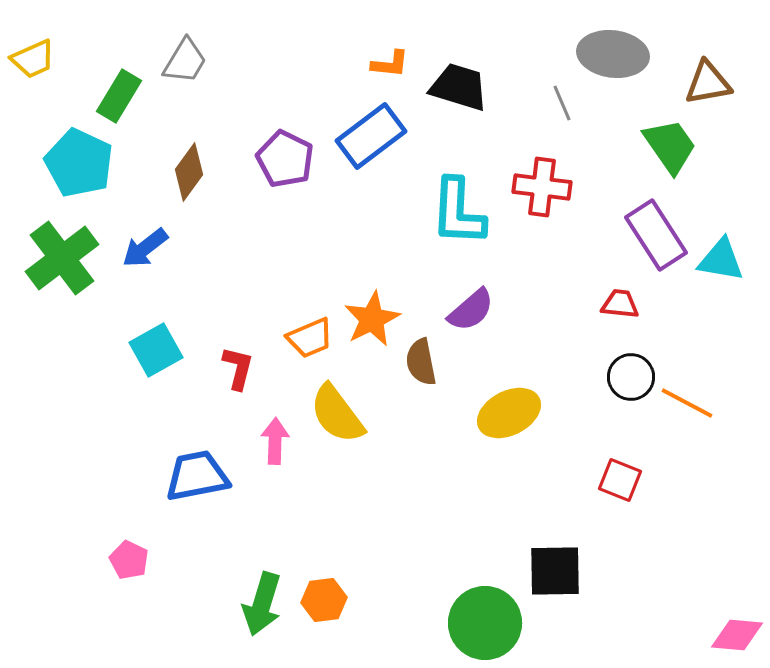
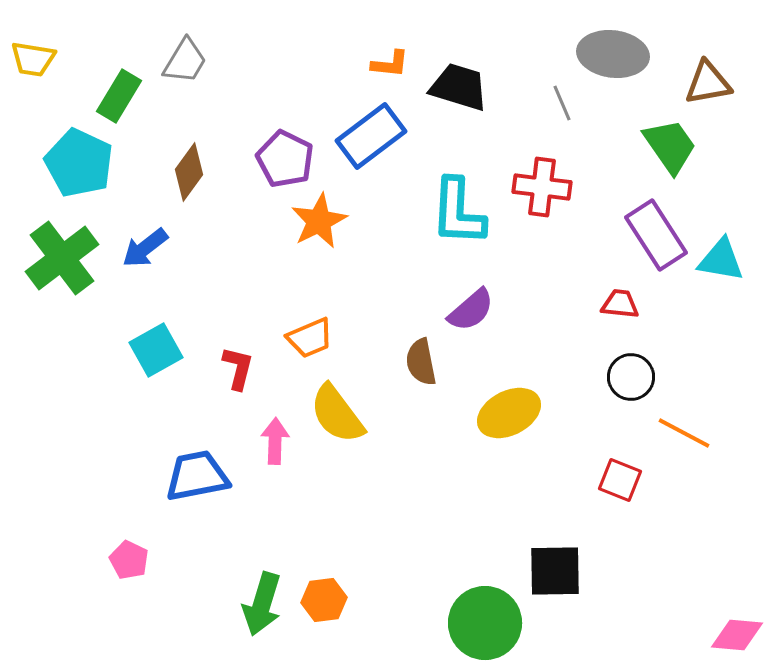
yellow trapezoid: rotated 33 degrees clockwise
orange star: moved 53 px left, 98 px up
orange line: moved 3 px left, 30 px down
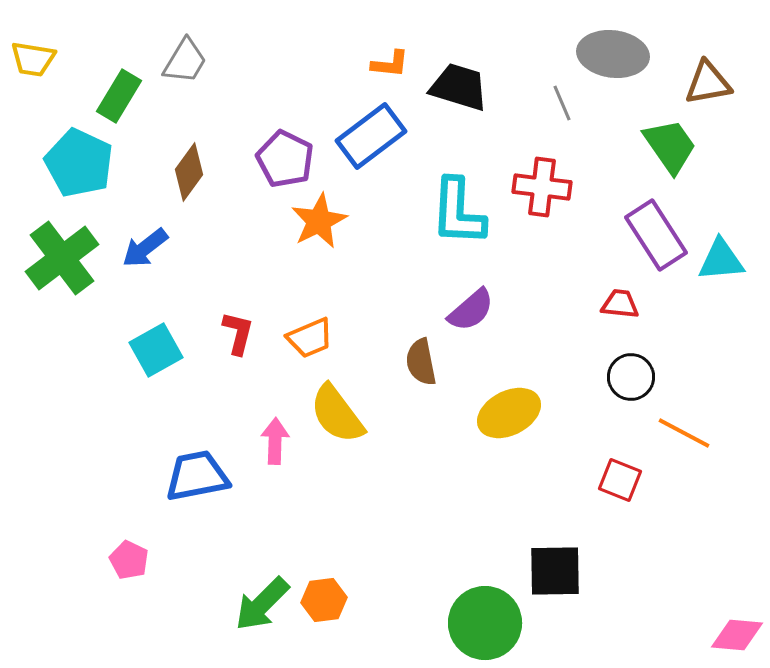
cyan triangle: rotated 15 degrees counterclockwise
red L-shape: moved 35 px up
green arrow: rotated 28 degrees clockwise
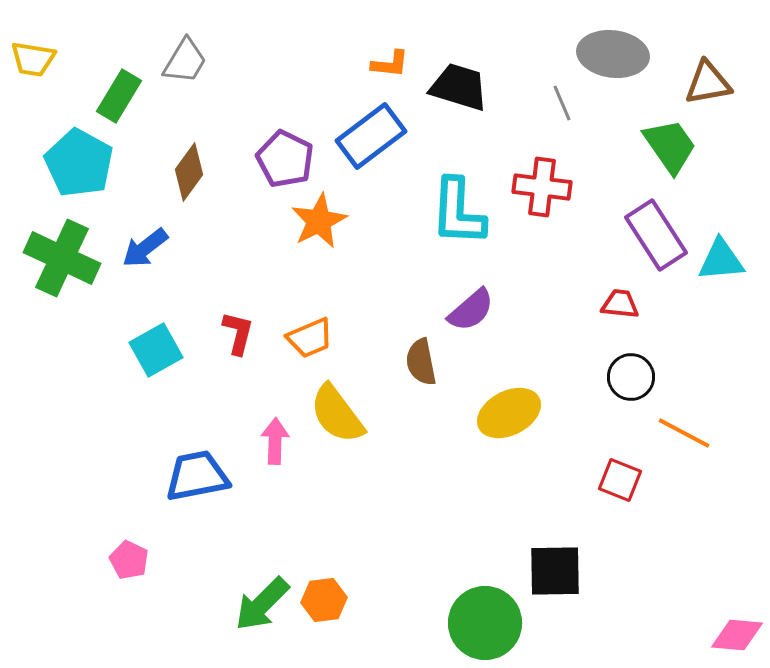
cyan pentagon: rotated 4 degrees clockwise
green cross: rotated 28 degrees counterclockwise
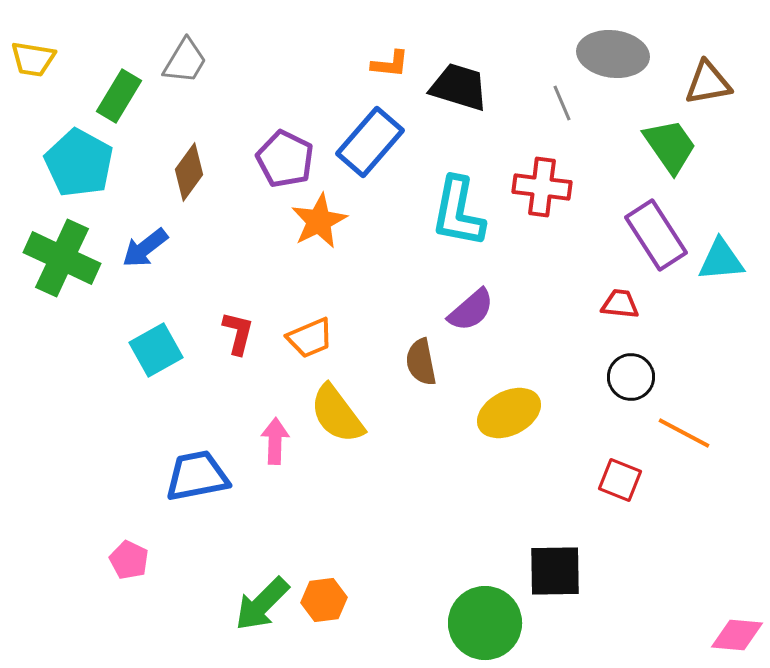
blue rectangle: moved 1 px left, 6 px down; rotated 12 degrees counterclockwise
cyan L-shape: rotated 8 degrees clockwise
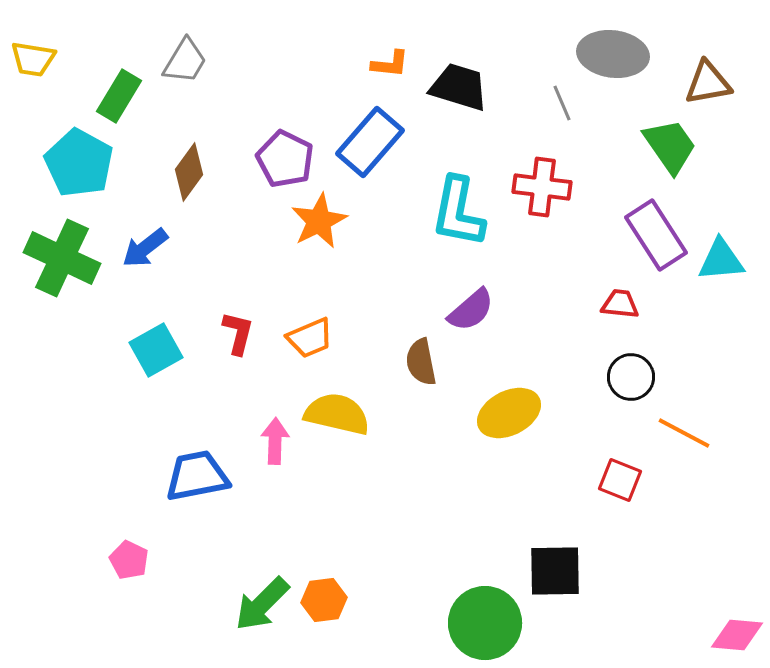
yellow semicircle: rotated 140 degrees clockwise
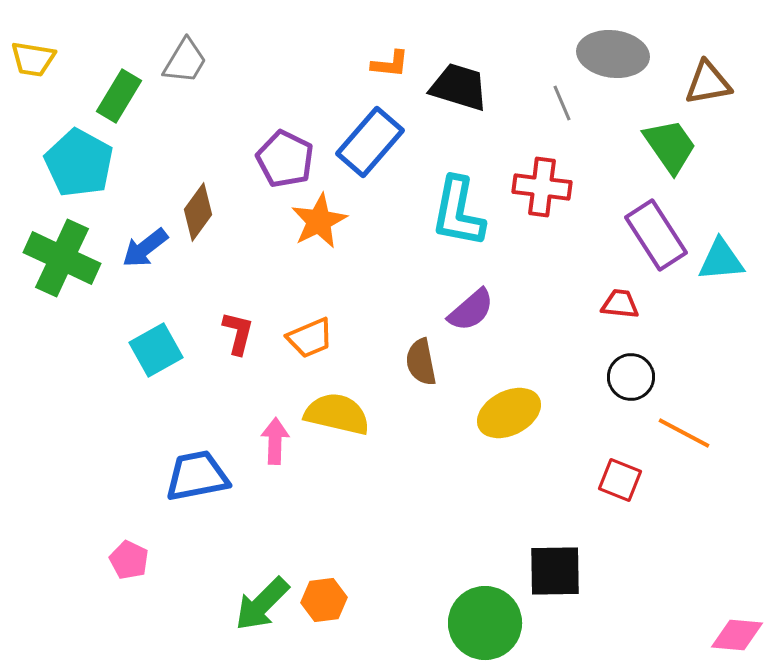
brown diamond: moved 9 px right, 40 px down
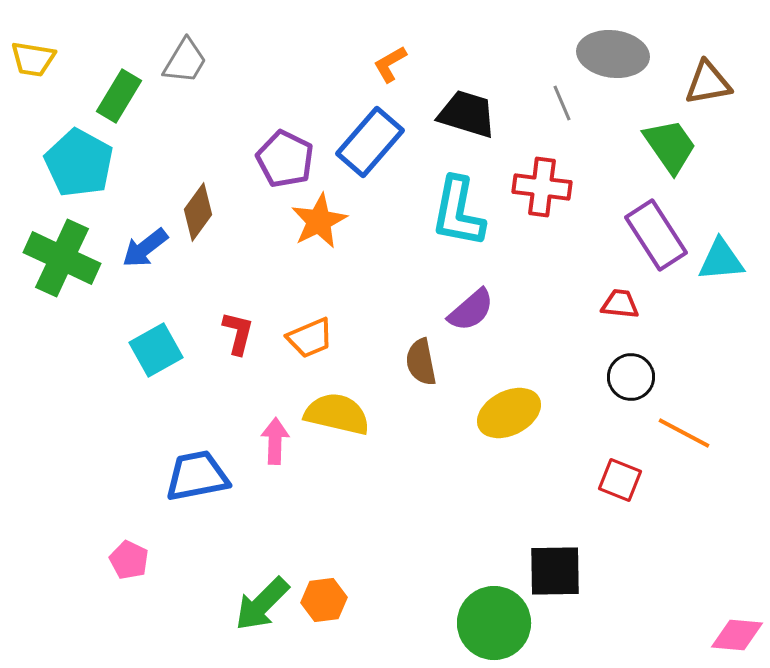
orange L-shape: rotated 144 degrees clockwise
black trapezoid: moved 8 px right, 27 px down
green circle: moved 9 px right
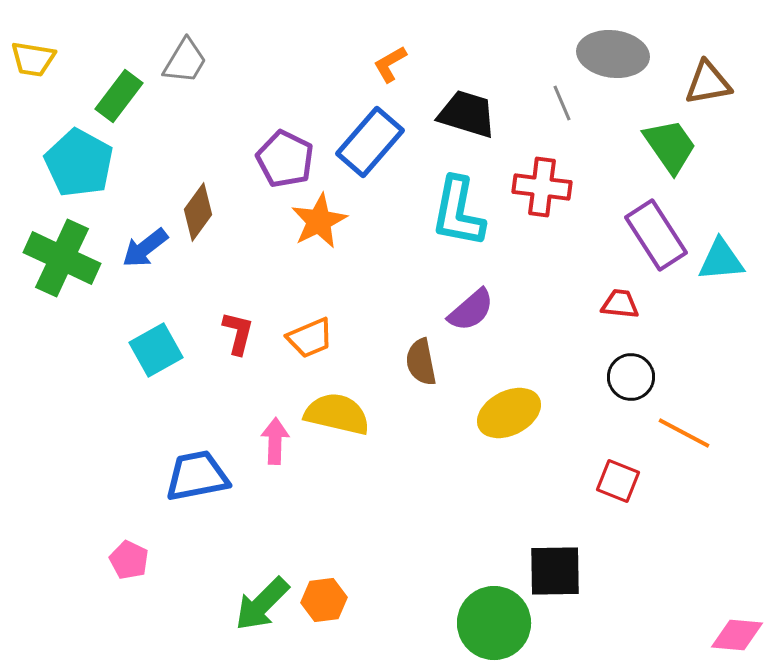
green rectangle: rotated 6 degrees clockwise
red square: moved 2 px left, 1 px down
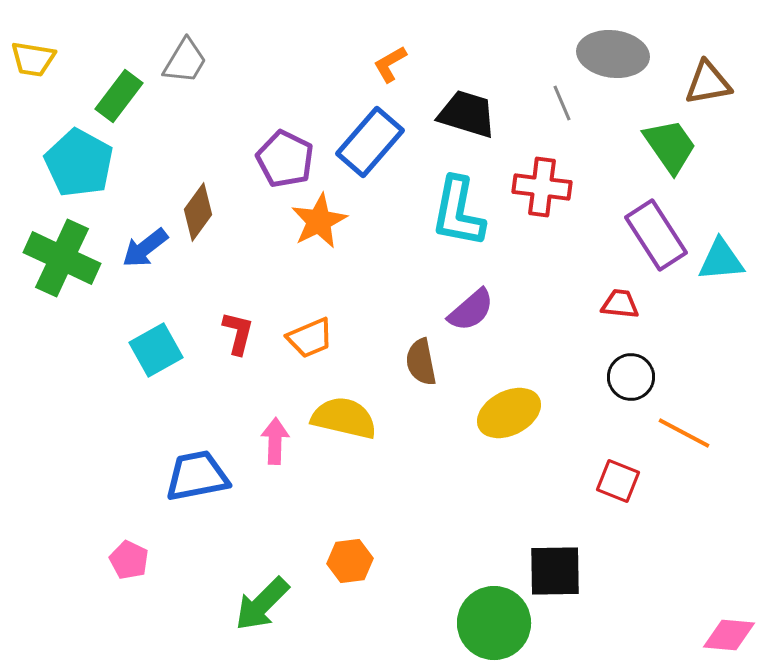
yellow semicircle: moved 7 px right, 4 px down
orange hexagon: moved 26 px right, 39 px up
pink diamond: moved 8 px left
